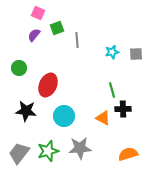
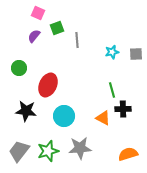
purple semicircle: moved 1 px down
gray trapezoid: moved 2 px up
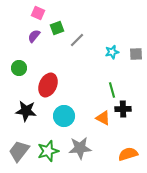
gray line: rotated 49 degrees clockwise
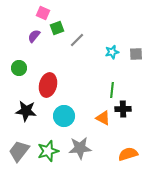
pink square: moved 5 px right
red ellipse: rotated 10 degrees counterclockwise
green line: rotated 21 degrees clockwise
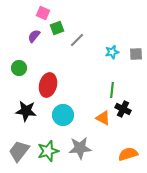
black cross: rotated 28 degrees clockwise
cyan circle: moved 1 px left, 1 px up
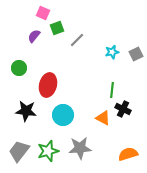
gray square: rotated 24 degrees counterclockwise
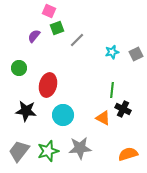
pink square: moved 6 px right, 2 px up
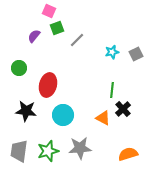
black cross: rotated 21 degrees clockwise
gray trapezoid: rotated 30 degrees counterclockwise
